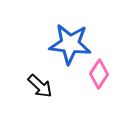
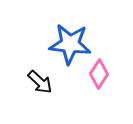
black arrow: moved 4 px up
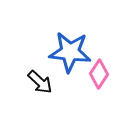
blue star: moved 8 px down
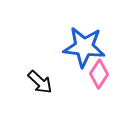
blue star: moved 14 px right, 5 px up
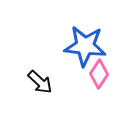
blue star: moved 1 px right, 1 px up
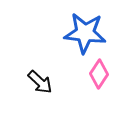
blue star: moved 13 px up
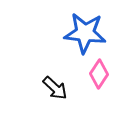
black arrow: moved 15 px right, 6 px down
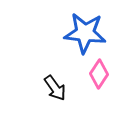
black arrow: rotated 12 degrees clockwise
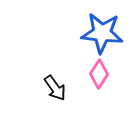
blue star: moved 17 px right
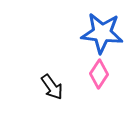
black arrow: moved 3 px left, 1 px up
